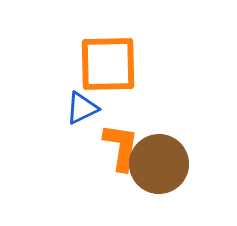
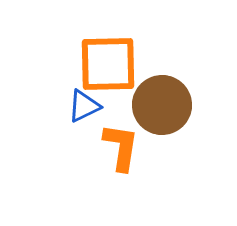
blue triangle: moved 2 px right, 2 px up
brown circle: moved 3 px right, 59 px up
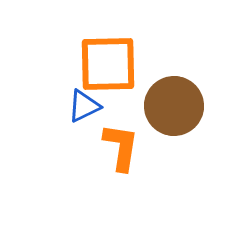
brown circle: moved 12 px right, 1 px down
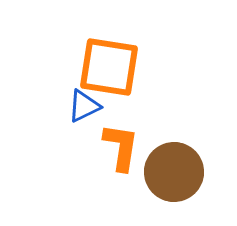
orange square: moved 1 px right, 3 px down; rotated 10 degrees clockwise
brown circle: moved 66 px down
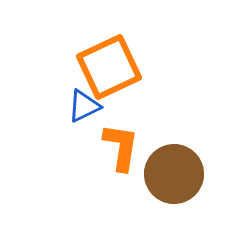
orange square: rotated 34 degrees counterclockwise
brown circle: moved 2 px down
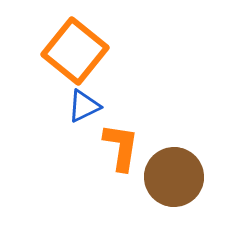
orange square: moved 34 px left, 16 px up; rotated 26 degrees counterclockwise
brown circle: moved 3 px down
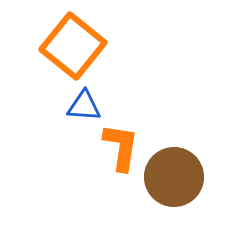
orange square: moved 2 px left, 5 px up
blue triangle: rotated 30 degrees clockwise
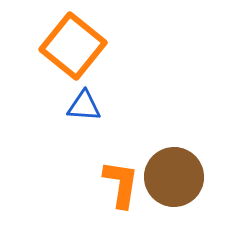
orange L-shape: moved 37 px down
